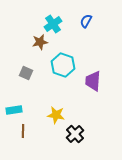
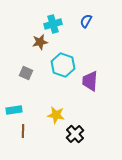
cyan cross: rotated 18 degrees clockwise
purple trapezoid: moved 3 px left
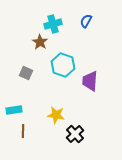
brown star: rotated 28 degrees counterclockwise
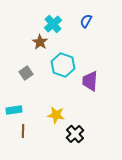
cyan cross: rotated 24 degrees counterclockwise
gray square: rotated 32 degrees clockwise
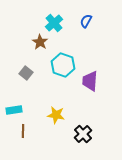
cyan cross: moved 1 px right, 1 px up
gray square: rotated 16 degrees counterclockwise
black cross: moved 8 px right
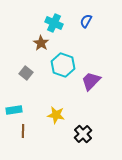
cyan cross: rotated 24 degrees counterclockwise
brown star: moved 1 px right, 1 px down
purple trapezoid: moved 1 px right; rotated 40 degrees clockwise
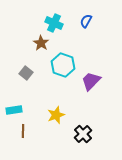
yellow star: rotated 30 degrees counterclockwise
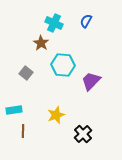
cyan hexagon: rotated 15 degrees counterclockwise
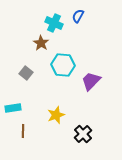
blue semicircle: moved 8 px left, 5 px up
cyan rectangle: moved 1 px left, 2 px up
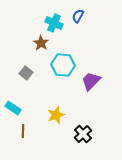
cyan rectangle: rotated 42 degrees clockwise
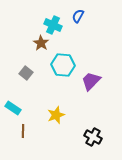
cyan cross: moved 1 px left, 2 px down
black cross: moved 10 px right, 3 px down; rotated 18 degrees counterclockwise
